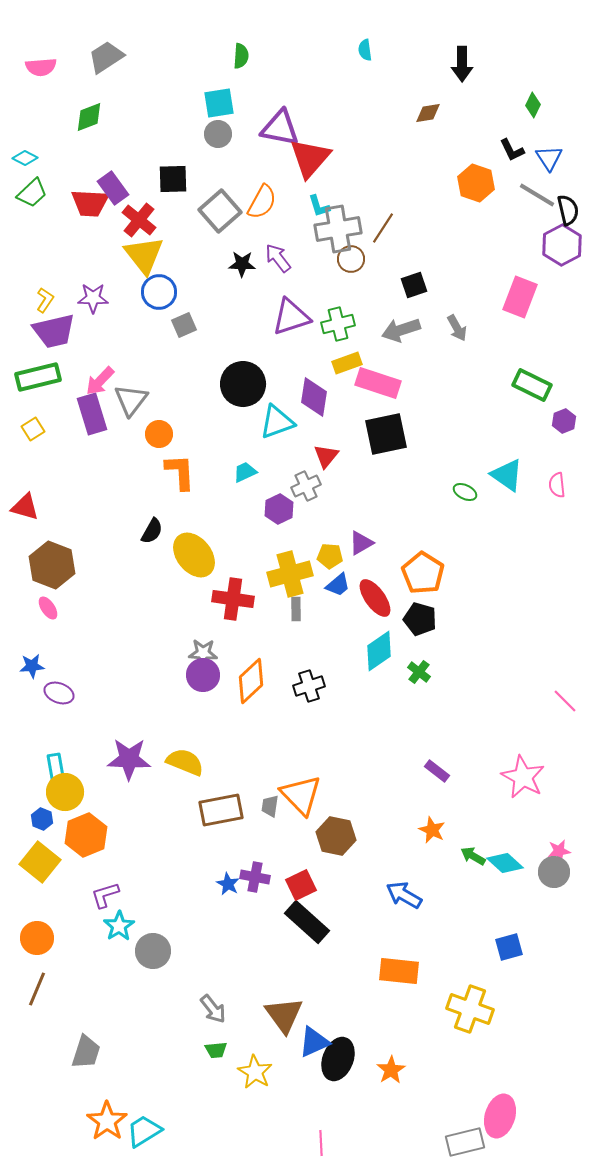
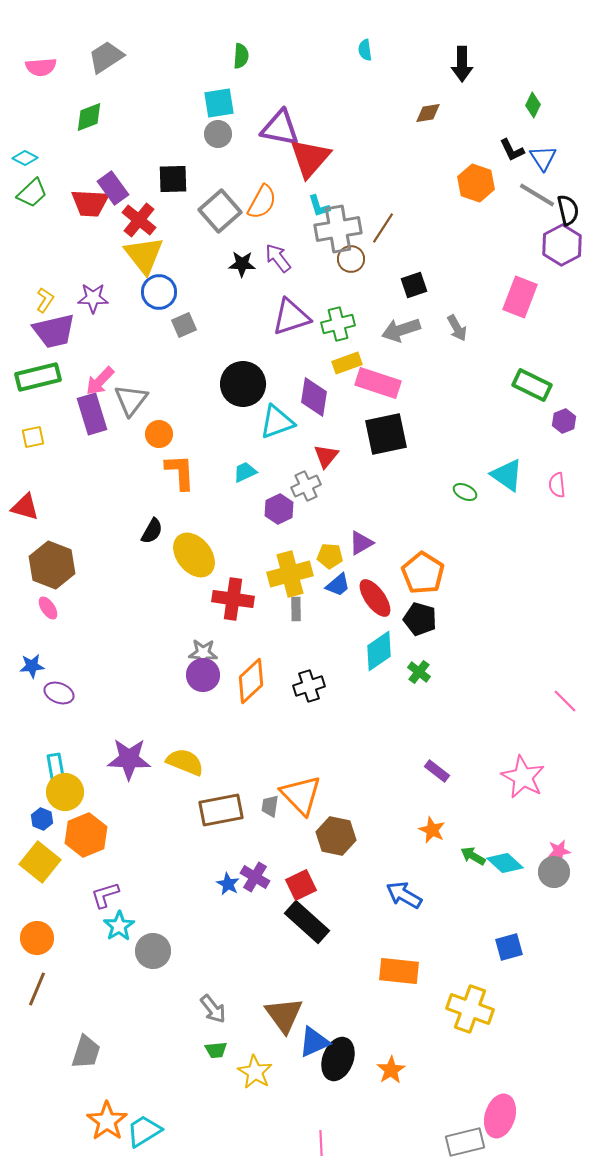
blue triangle at (549, 158): moved 6 px left
yellow square at (33, 429): moved 8 px down; rotated 20 degrees clockwise
purple cross at (255, 877): rotated 20 degrees clockwise
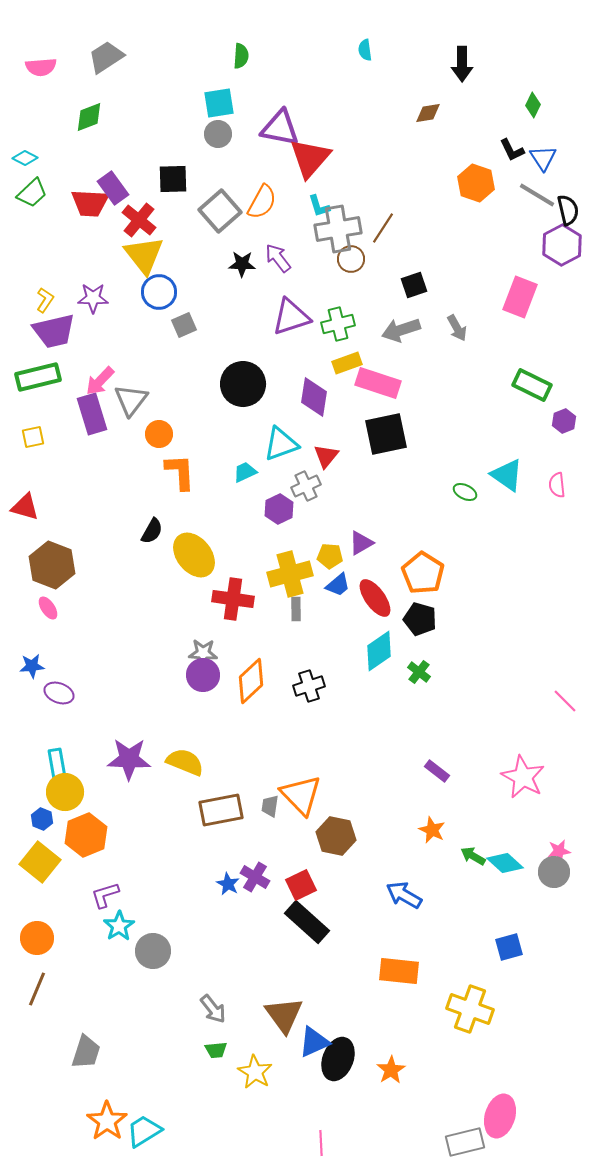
cyan triangle at (277, 422): moved 4 px right, 22 px down
cyan rectangle at (56, 769): moved 1 px right, 5 px up
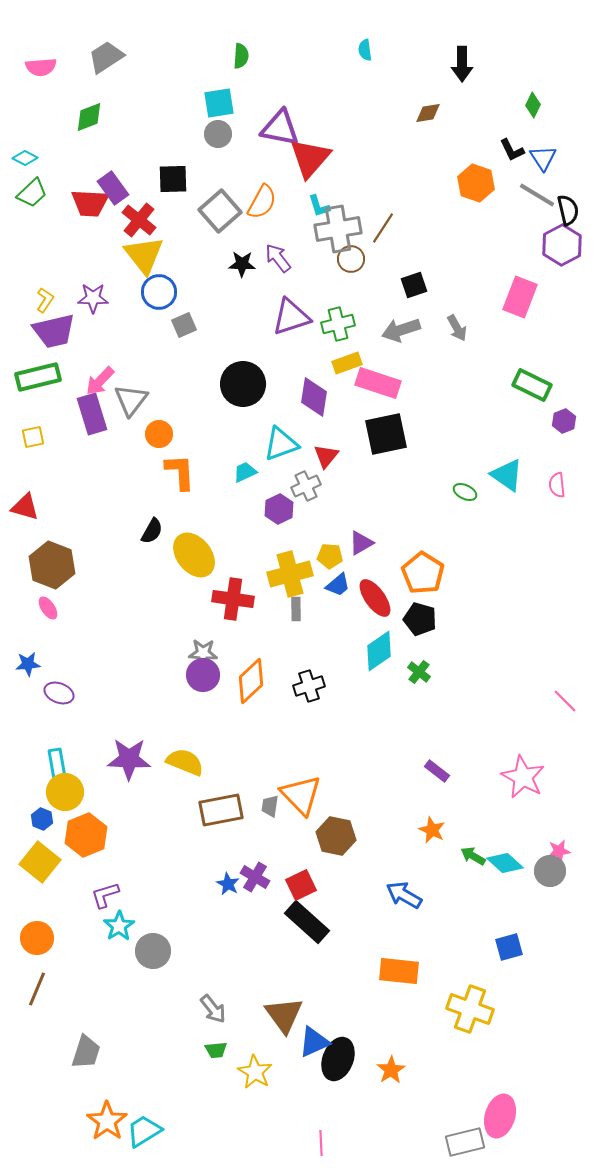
blue star at (32, 666): moved 4 px left, 2 px up
gray circle at (554, 872): moved 4 px left, 1 px up
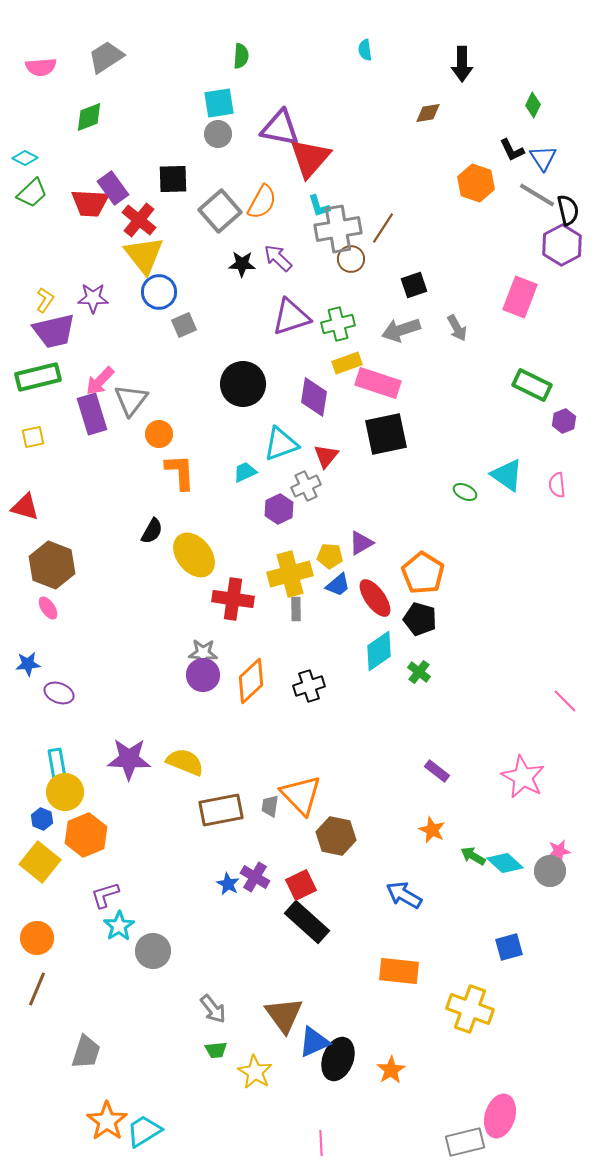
purple arrow at (278, 258): rotated 8 degrees counterclockwise
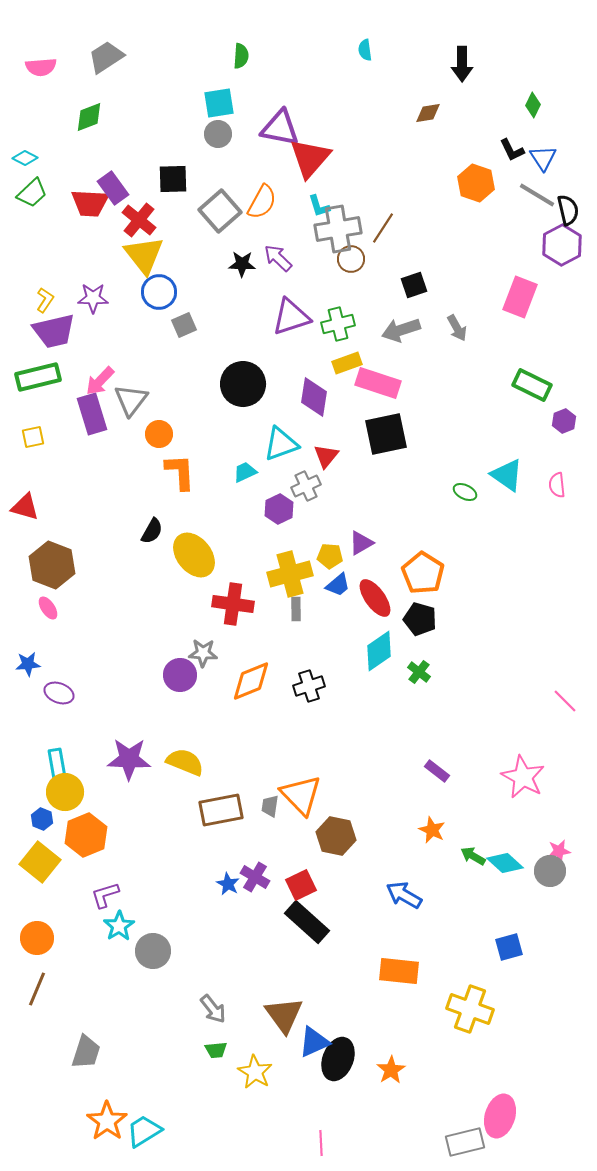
red cross at (233, 599): moved 5 px down
purple circle at (203, 675): moved 23 px left
orange diamond at (251, 681): rotated 21 degrees clockwise
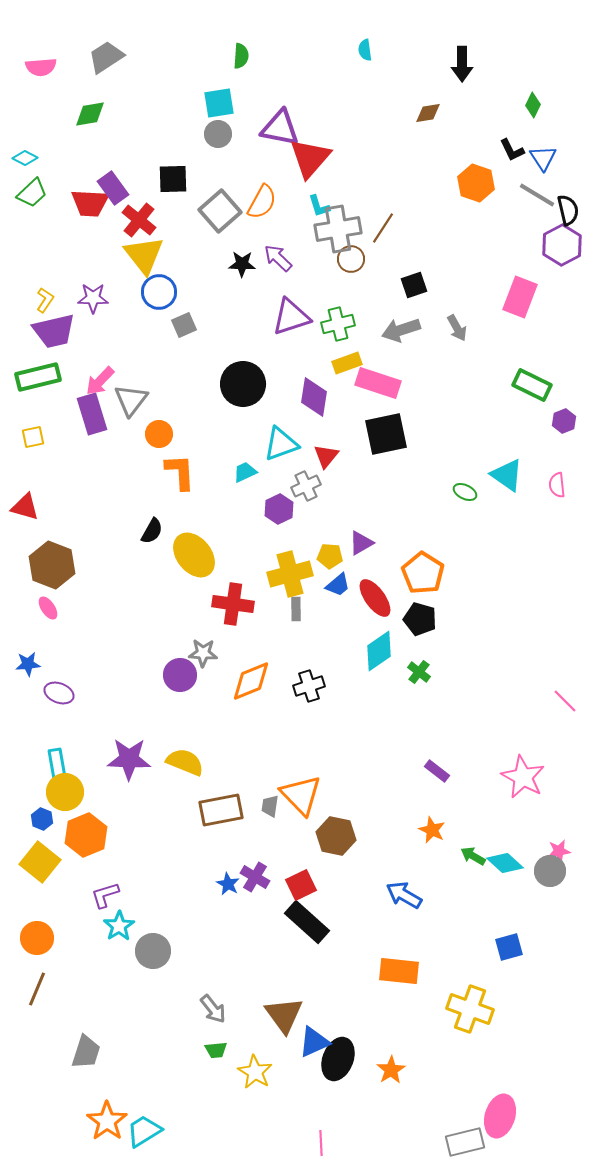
green diamond at (89, 117): moved 1 px right, 3 px up; rotated 12 degrees clockwise
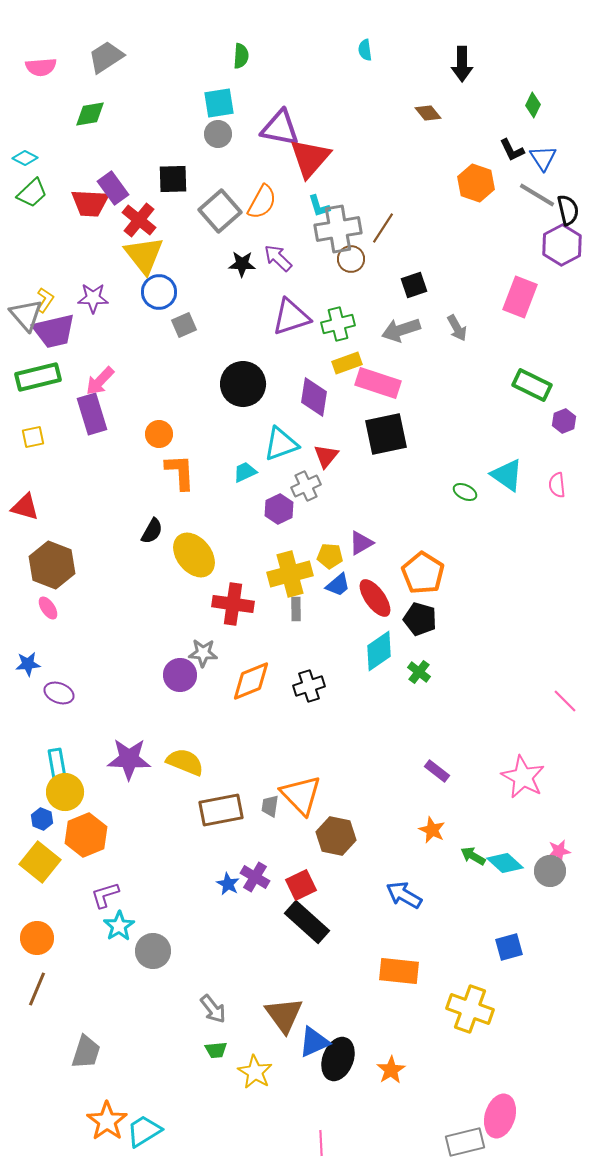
brown diamond at (428, 113): rotated 60 degrees clockwise
gray triangle at (131, 400): moved 105 px left, 85 px up; rotated 18 degrees counterclockwise
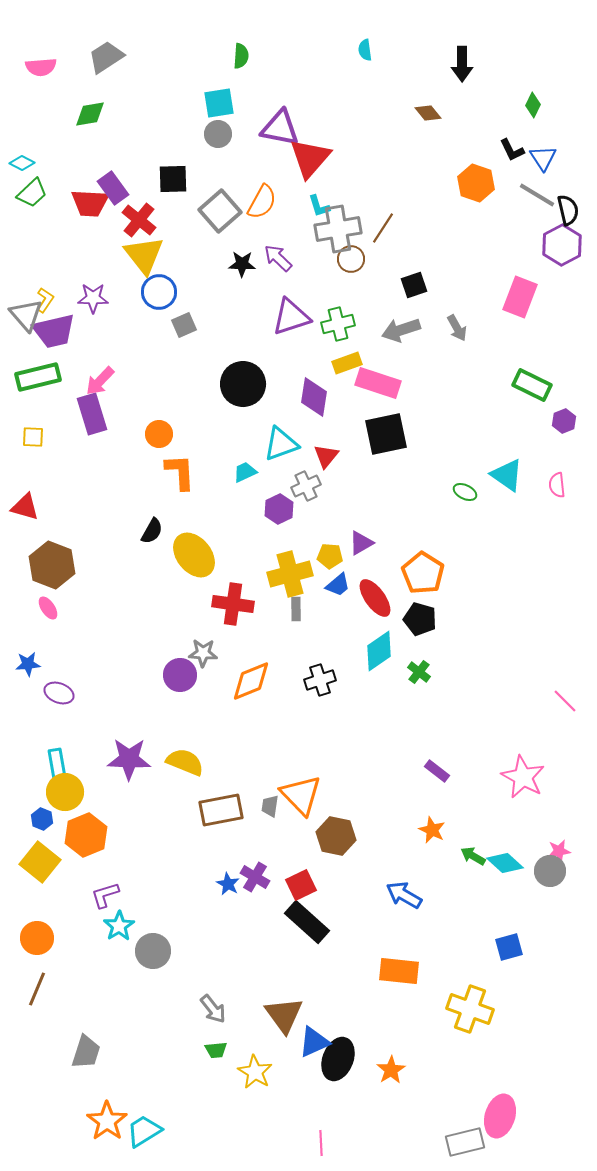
cyan diamond at (25, 158): moved 3 px left, 5 px down
yellow square at (33, 437): rotated 15 degrees clockwise
black cross at (309, 686): moved 11 px right, 6 px up
